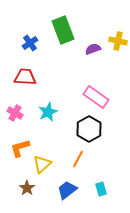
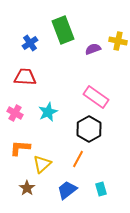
orange L-shape: rotated 20 degrees clockwise
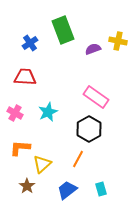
brown star: moved 2 px up
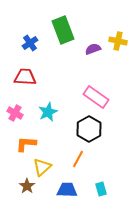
orange L-shape: moved 6 px right, 4 px up
yellow triangle: moved 3 px down
blue trapezoid: rotated 40 degrees clockwise
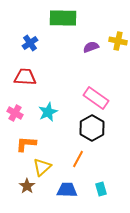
green rectangle: moved 12 px up; rotated 68 degrees counterclockwise
purple semicircle: moved 2 px left, 2 px up
pink rectangle: moved 1 px down
black hexagon: moved 3 px right, 1 px up
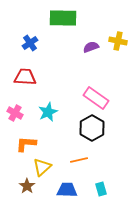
orange line: moved 1 px right, 1 px down; rotated 48 degrees clockwise
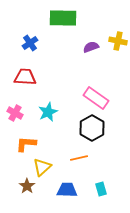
orange line: moved 2 px up
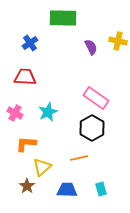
purple semicircle: rotated 84 degrees clockwise
